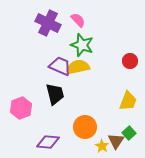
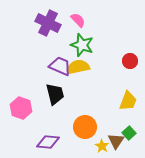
pink hexagon: rotated 20 degrees counterclockwise
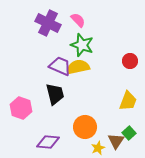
yellow star: moved 4 px left, 2 px down; rotated 16 degrees clockwise
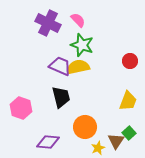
black trapezoid: moved 6 px right, 3 px down
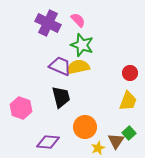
red circle: moved 12 px down
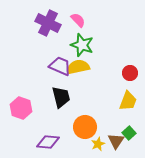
yellow star: moved 4 px up
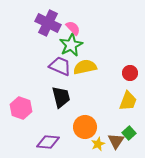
pink semicircle: moved 5 px left, 8 px down
green star: moved 11 px left; rotated 25 degrees clockwise
yellow semicircle: moved 7 px right
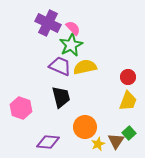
red circle: moved 2 px left, 4 px down
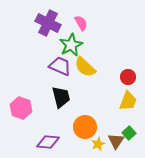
pink semicircle: moved 8 px right, 5 px up; rotated 14 degrees clockwise
yellow semicircle: rotated 125 degrees counterclockwise
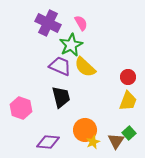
orange circle: moved 3 px down
yellow star: moved 5 px left, 2 px up
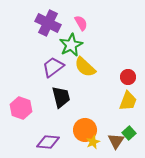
purple trapezoid: moved 7 px left, 1 px down; rotated 60 degrees counterclockwise
